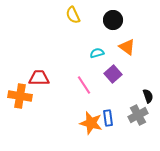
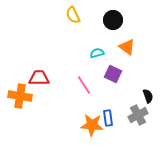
purple square: rotated 24 degrees counterclockwise
orange star: moved 1 px right, 2 px down; rotated 10 degrees counterclockwise
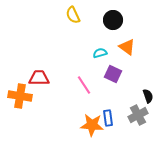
cyan semicircle: moved 3 px right
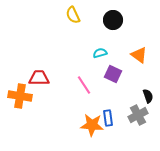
orange triangle: moved 12 px right, 8 px down
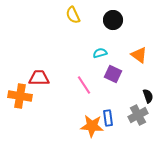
orange star: moved 1 px down
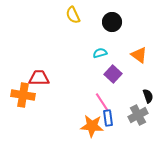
black circle: moved 1 px left, 2 px down
purple square: rotated 18 degrees clockwise
pink line: moved 18 px right, 17 px down
orange cross: moved 3 px right, 1 px up
